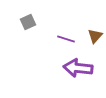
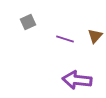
purple line: moved 1 px left
purple arrow: moved 1 px left, 12 px down
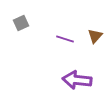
gray square: moved 7 px left, 1 px down
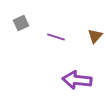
purple line: moved 9 px left, 2 px up
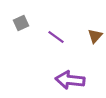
purple line: rotated 18 degrees clockwise
purple arrow: moved 7 px left
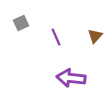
purple line: rotated 30 degrees clockwise
purple arrow: moved 1 px right, 2 px up
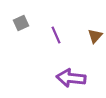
purple line: moved 2 px up
